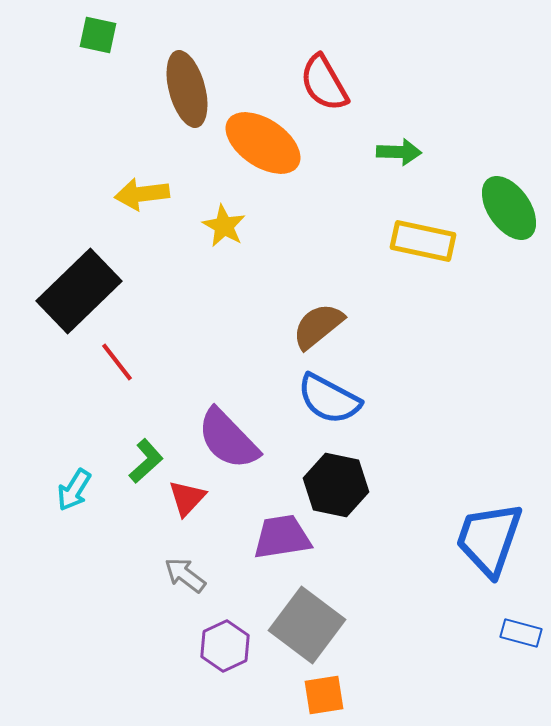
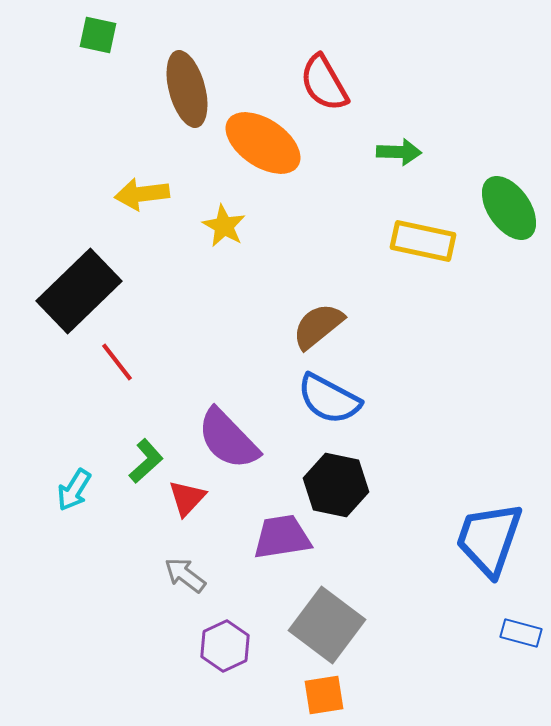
gray square: moved 20 px right
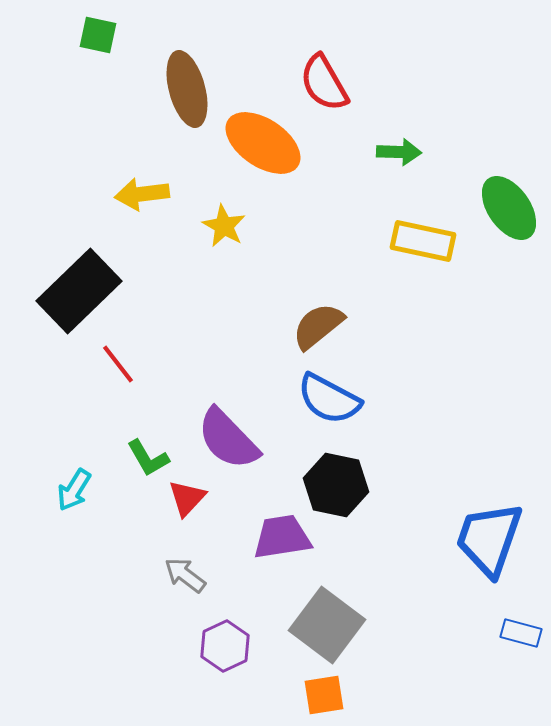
red line: moved 1 px right, 2 px down
green L-shape: moved 2 px right, 3 px up; rotated 102 degrees clockwise
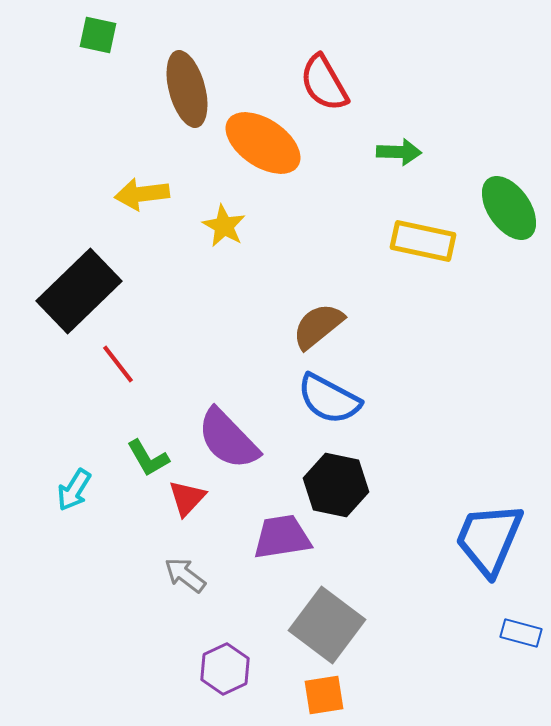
blue trapezoid: rotated 4 degrees clockwise
purple hexagon: moved 23 px down
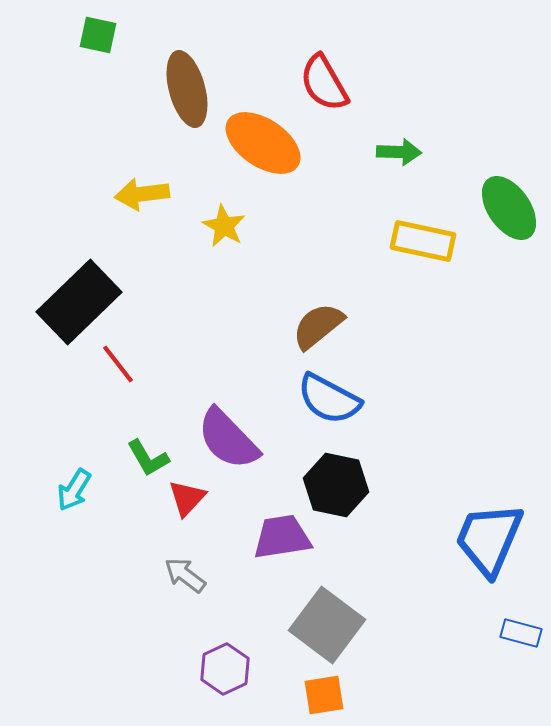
black rectangle: moved 11 px down
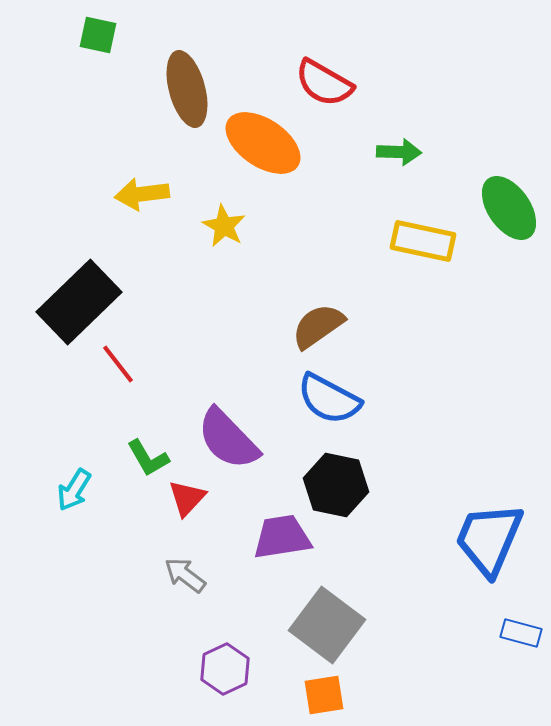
red semicircle: rotated 30 degrees counterclockwise
brown semicircle: rotated 4 degrees clockwise
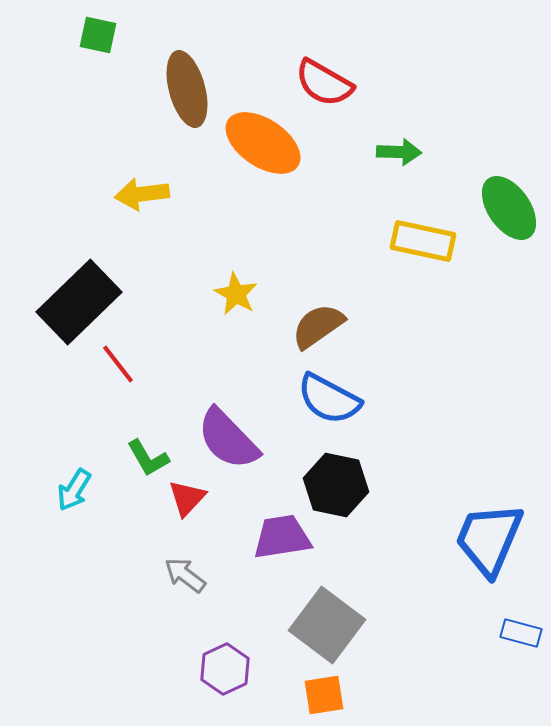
yellow star: moved 12 px right, 68 px down
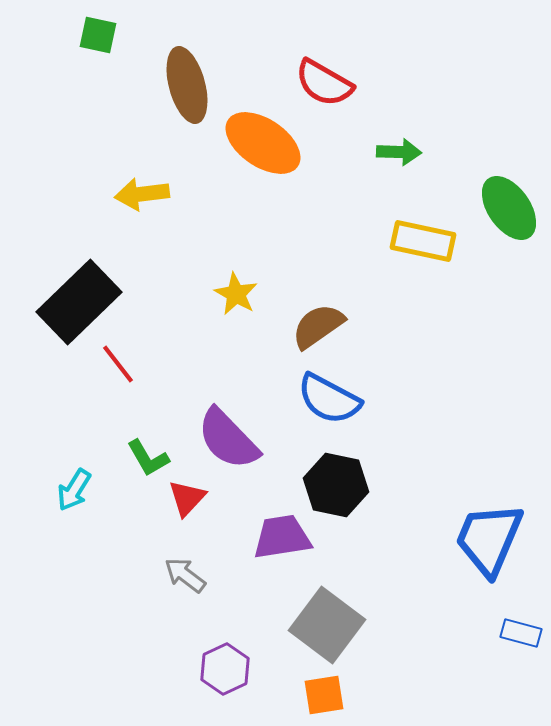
brown ellipse: moved 4 px up
